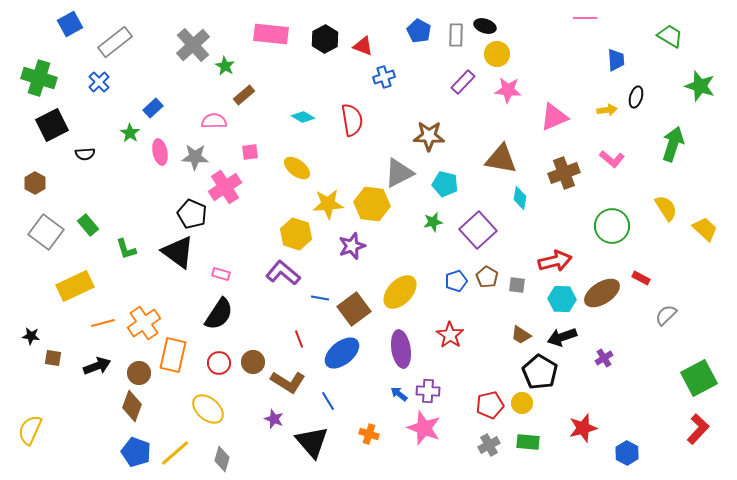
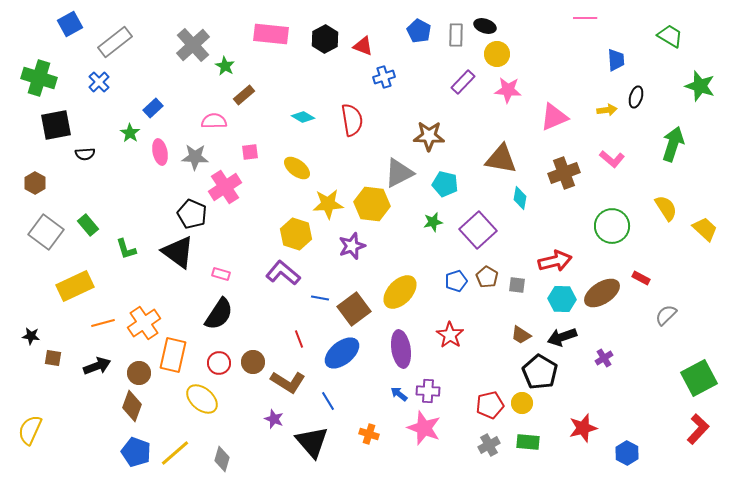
black square at (52, 125): moved 4 px right; rotated 16 degrees clockwise
yellow ellipse at (208, 409): moved 6 px left, 10 px up
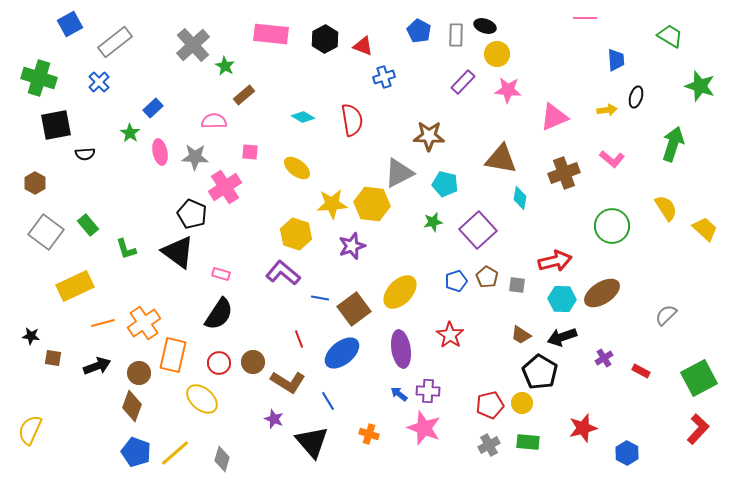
pink square at (250, 152): rotated 12 degrees clockwise
yellow star at (328, 204): moved 4 px right
red rectangle at (641, 278): moved 93 px down
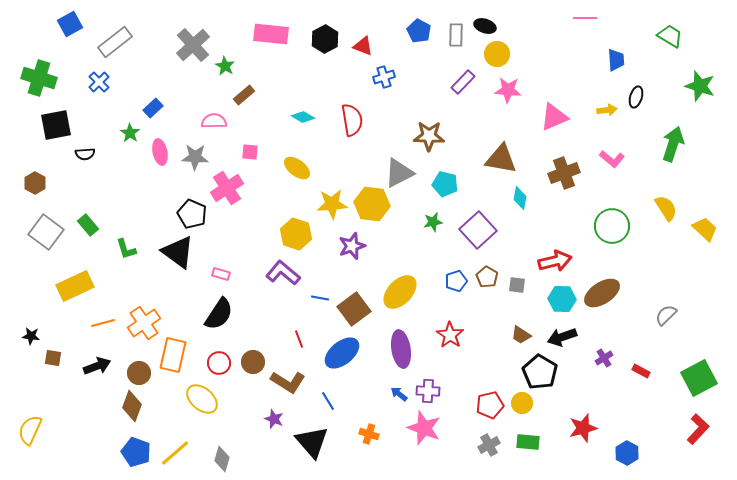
pink cross at (225, 187): moved 2 px right, 1 px down
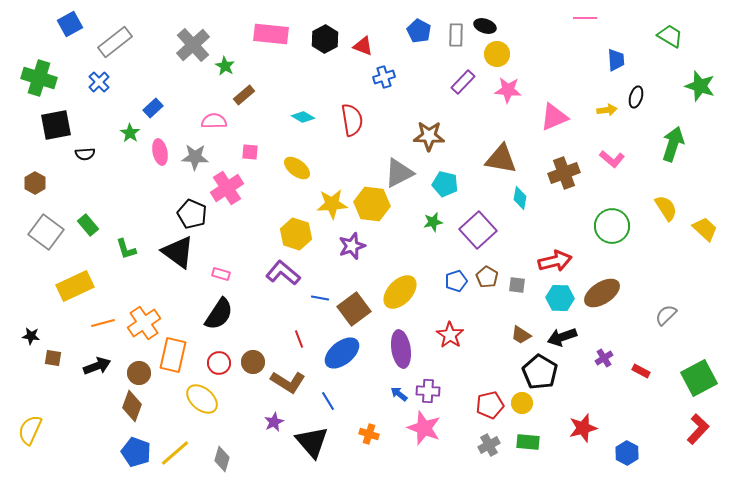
cyan hexagon at (562, 299): moved 2 px left, 1 px up
purple star at (274, 419): moved 3 px down; rotated 24 degrees clockwise
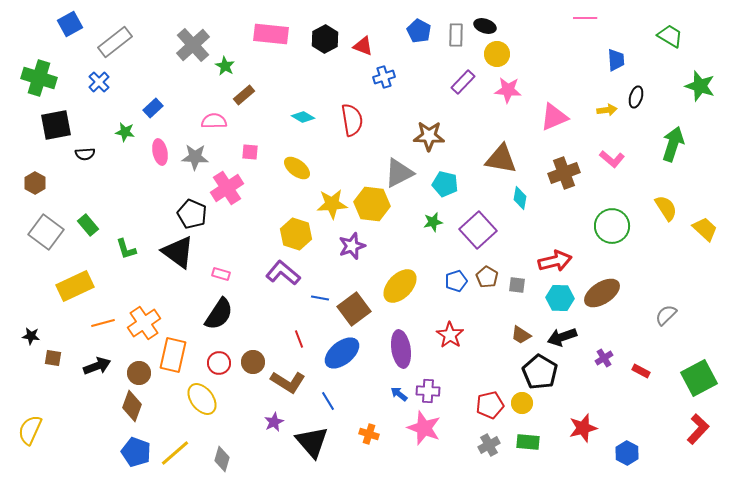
green star at (130, 133): moved 5 px left, 1 px up; rotated 24 degrees counterclockwise
yellow ellipse at (400, 292): moved 6 px up
yellow ellipse at (202, 399): rotated 12 degrees clockwise
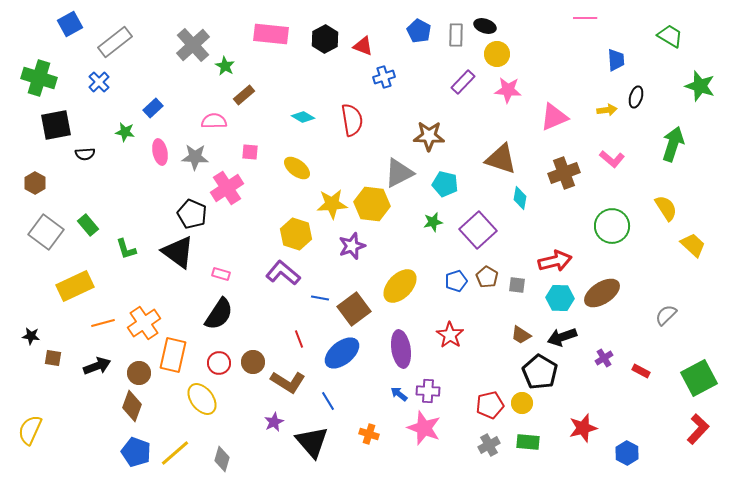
brown triangle at (501, 159): rotated 8 degrees clockwise
yellow trapezoid at (705, 229): moved 12 px left, 16 px down
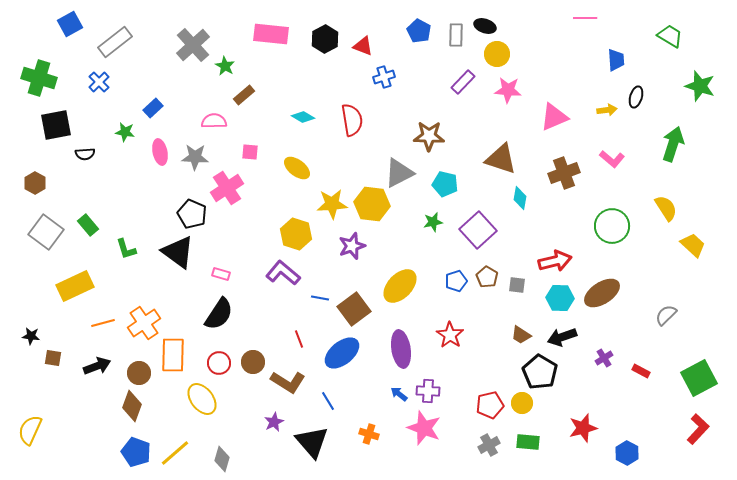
orange rectangle at (173, 355): rotated 12 degrees counterclockwise
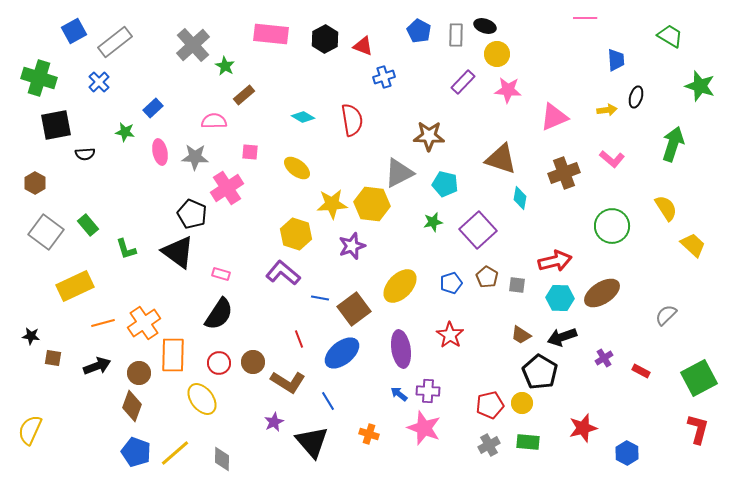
blue square at (70, 24): moved 4 px right, 7 px down
blue pentagon at (456, 281): moved 5 px left, 2 px down
red L-shape at (698, 429): rotated 28 degrees counterclockwise
gray diamond at (222, 459): rotated 15 degrees counterclockwise
